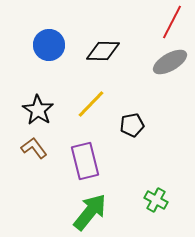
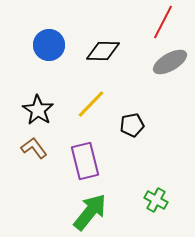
red line: moved 9 px left
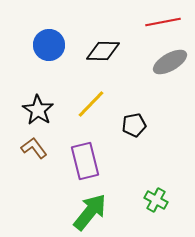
red line: rotated 52 degrees clockwise
black pentagon: moved 2 px right
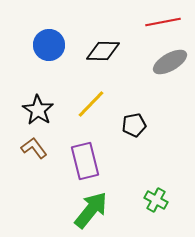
green arrow: moved 1 px right, 2 px up
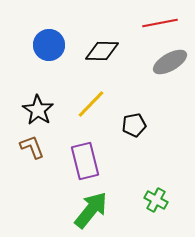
red line: moved 3 px left, 1 px down
black diamond: moved 1 px left
brown L-shape: moved 2 px left, 1 px up; rotated 16 degrees clockwise
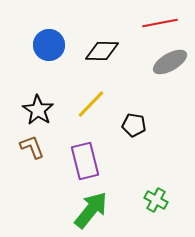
black pentagon: rotated 20 degrees clockwise
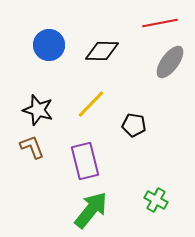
gray ellipse: rotated 24 degrees counterclockwise
black star: rotated 16 degrees counterclockwise
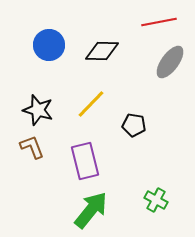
red line: moved 1 px left, 1 px up
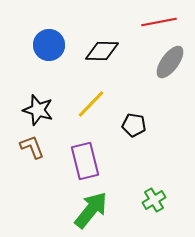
green cross: moved 2 px left; rotated 30 degrees clockwise
